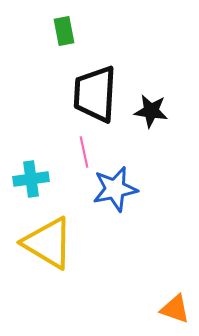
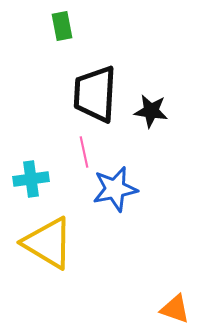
green rectangle: moved 2 px left, 5 px up
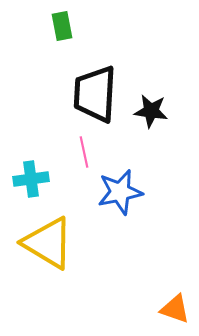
blue star: moved 5 px right, 3 px down
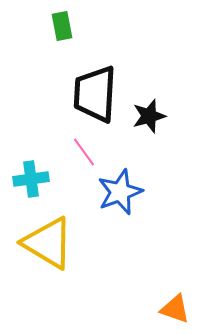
black star: moved 2 px left, 5 px down; rotated 24 degrees counterclockwise
pink line: rotated 24 degrees counterclockwise
blue star: rotated 9 degrees counterclockwise
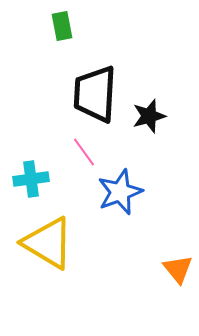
orange triangle: moved 3 px right, 40 px up; rotated 32 degrees clockwise
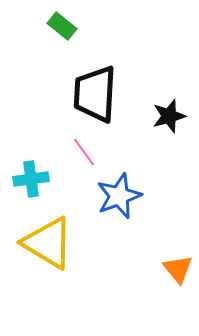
green rectangle: rotated 40 degrees counterclockwise
black star: moved 20 px right
blue star: moved 1 px left, 4 px down
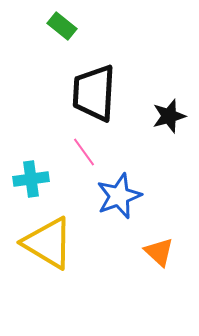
black trapezoid: moved 1 px left, 1 px up
orange triangle: moved 19 px left, 17 px up; rotated 8 degrees counterclockwise
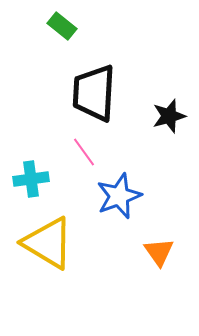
orange triangle: rotated 12 degrees clockwise
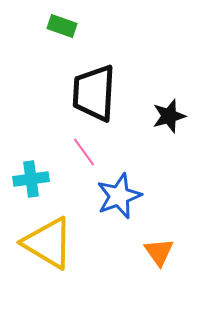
green rectangle: rotated 20 degrees counterclockwise
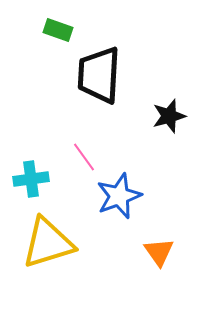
green rectangle: moved 4 px left, 4 px down
black trapezoid: moved 5 px right, 18 px up
pink line: moved 5 px down
yellow triangle: rotated 48 degrees counterclockwise
